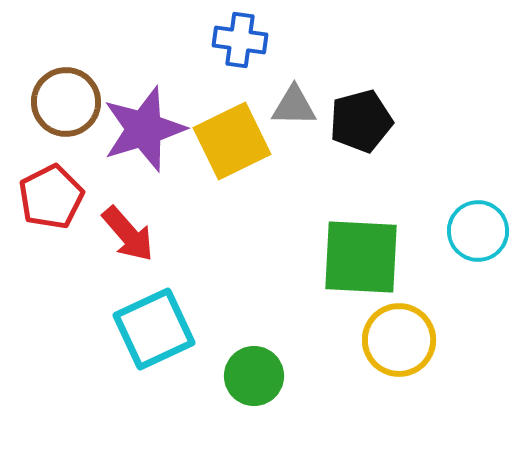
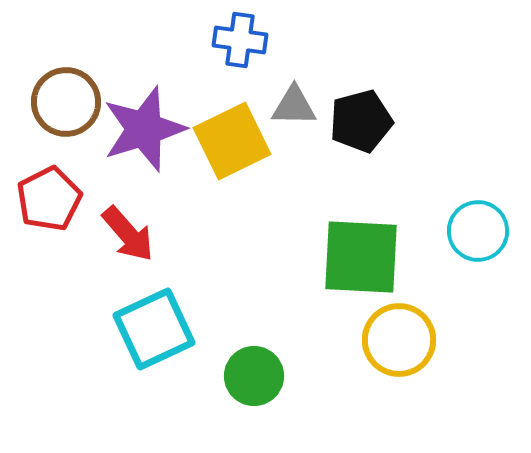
red pentagon: moved 2 px left, 2 px down
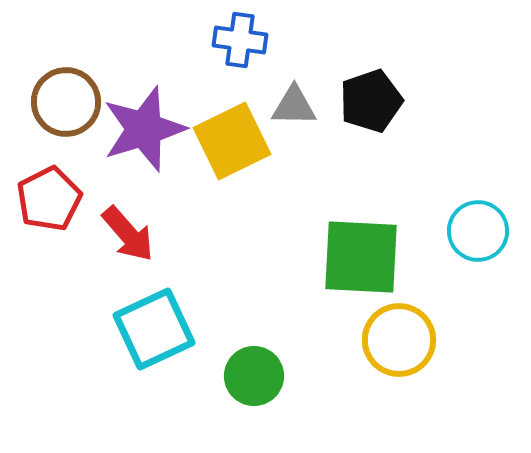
black pentagon: moved 10 px right, 20 px up; rotated 4 degrees counterclockwise
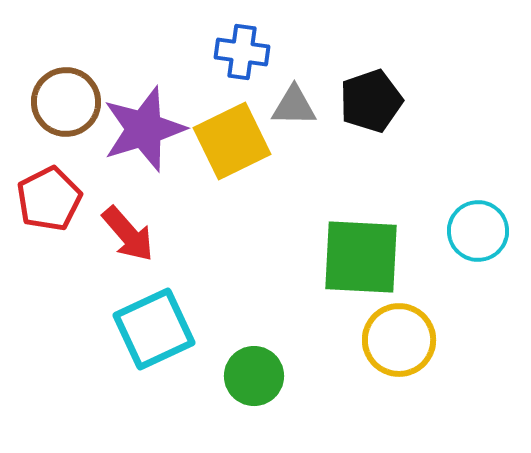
blue cross: moved 2 px right, 12 px down
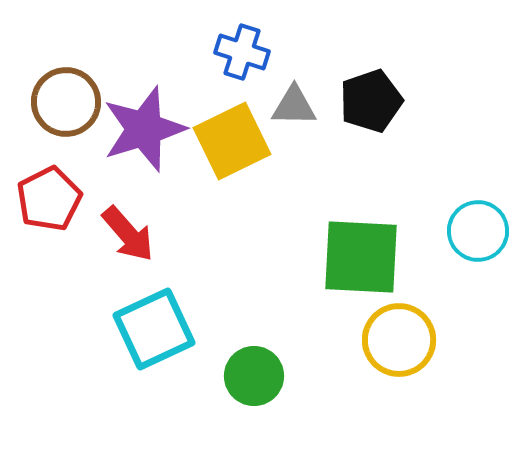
blue cross: rotated 10 degrees clockwise
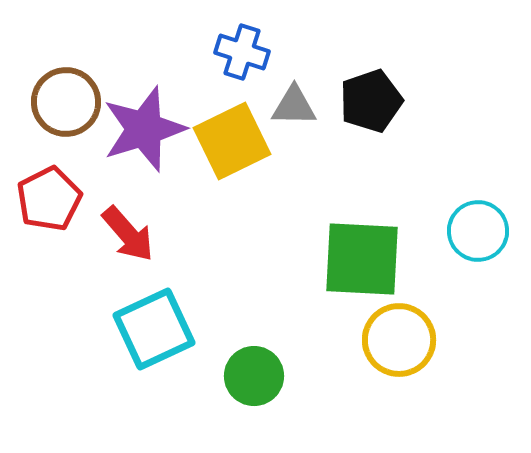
green square: moved 1 px right, 2 px down
